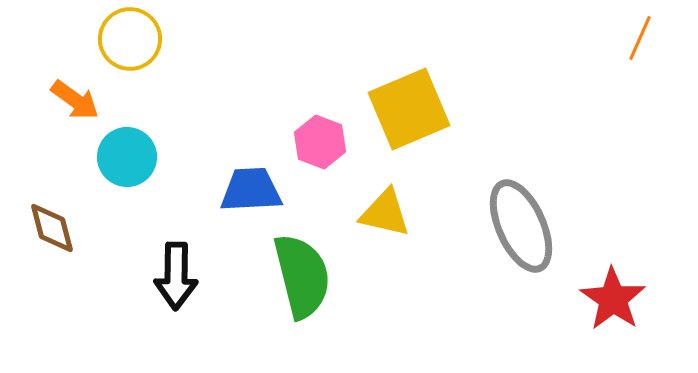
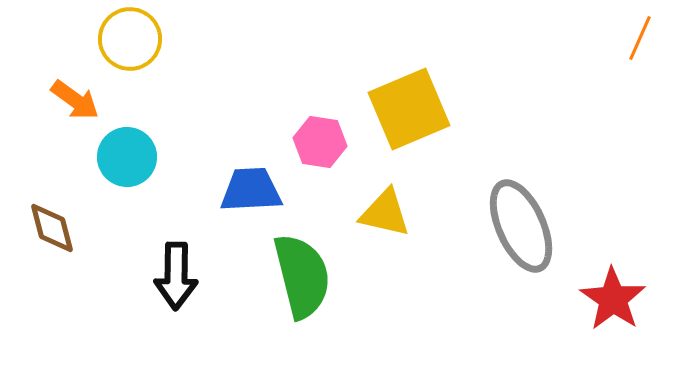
pink hexagon: rotated 12 degrees counterclockwise
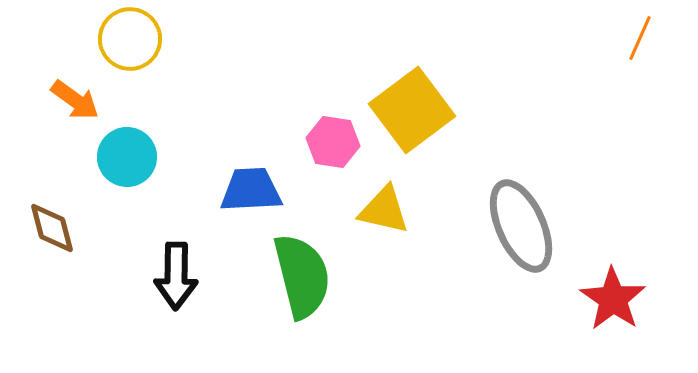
yellow square: moved 3 px right, 1 px down; rotated 14 degrees counterclockwise
pink hexagon: moved 13 px right
yellow triangle: moved 1 px left, 3 px up
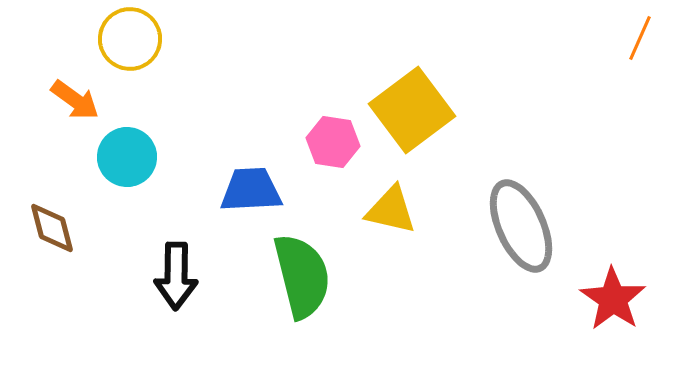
yellow triangle: moved 7 px right
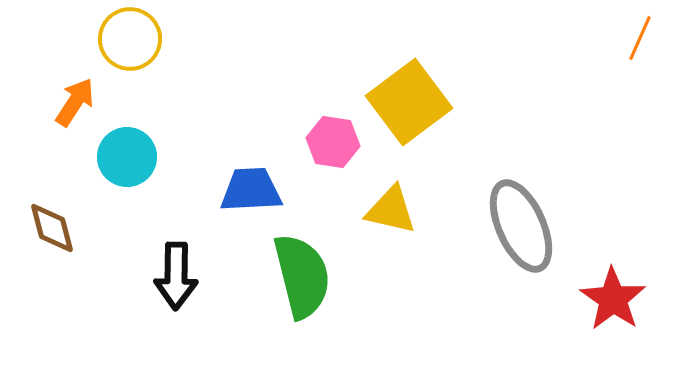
orange arrow: moved 2 px down; rotated 93 degrees counterclockwise
yellow square: moved 3 px left, 8 px up
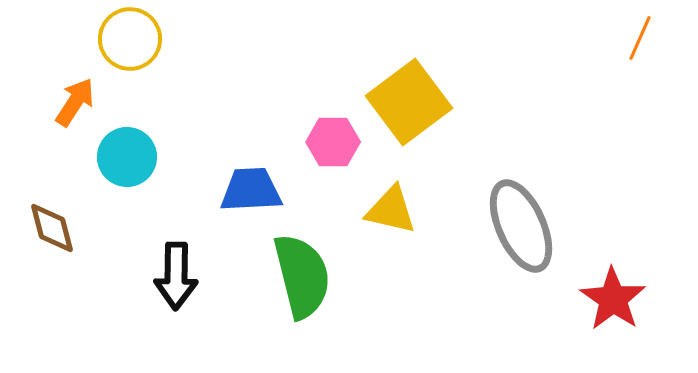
pink hexagon: rotated 9 degrees counterclockwise
